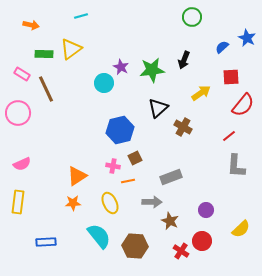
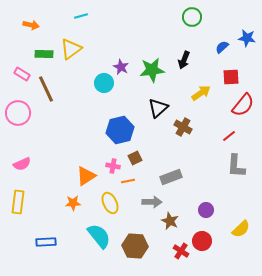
blue star: rotated 18 degrees counterclockwise
orange triangle: moved 9 px right
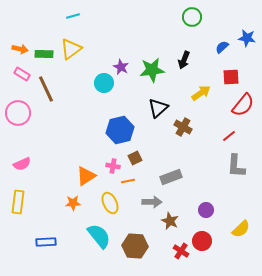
cyan line: moved 8 px left
orange arrow: moved 11 px left, 24 px down
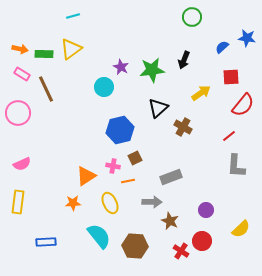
cyan circle: moved 4 px down
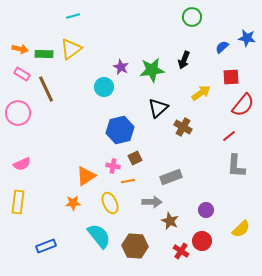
blue rectangle: moved 4 px down; rotated 18 degrees counterclockwise
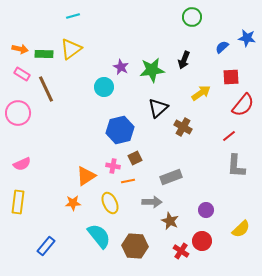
blue rectangle: rotated 30 degrees counterclockwise
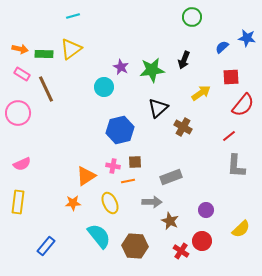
brown square: moved 4 px down; rotated 24 degrees clockwise
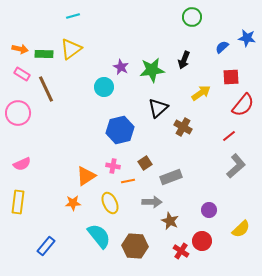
brown square: moved 10 px right, 1 px down; rotated 32 degrees counterclockwise
gray L-shape: rotated 135 degrees counterclockwise
purple circle: moved 3 px right
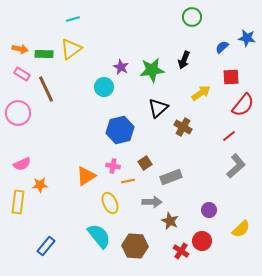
cyan line: moved 3 px down
orange star: moved 33 px left, 18 px up
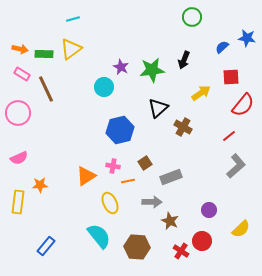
pink semicircle: moved 3 px left, 6 px up
brown hexagon: moved 2 px right, 1 px down
